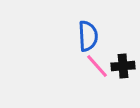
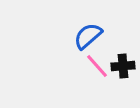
blue semicircle: rotated 128 degrees counterclockwise
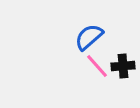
blue semicircle: moved 1 px right, 1 px down
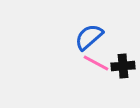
pink line: moved 1 px left, 3 px up; rotated 20 degrees counterclockwise
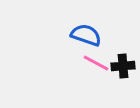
blue semicircle: moved 3 px left, 2 px up; rotated 60 degrees clockwise
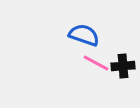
blue semicircle: moved 2 px left
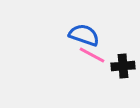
pink line: moved 4 px left, 8 px up
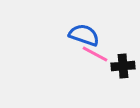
pink line: moved 3 px right, 1 px up
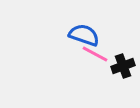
black cross: rotated 15 degrees counterclockwise
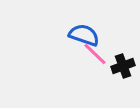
pink line: rotated 16 degrees clockwise
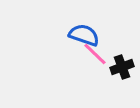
black cross: moved 1 px left, 1 px down
